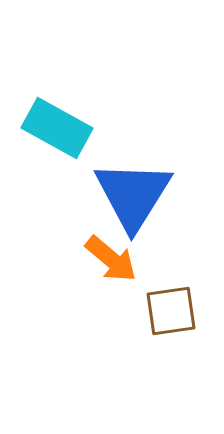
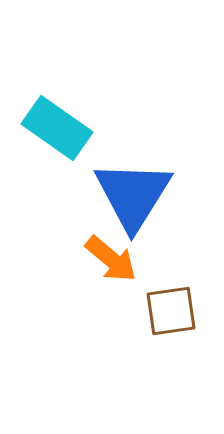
cyan rectangle: rotated 6 degrees clockwise
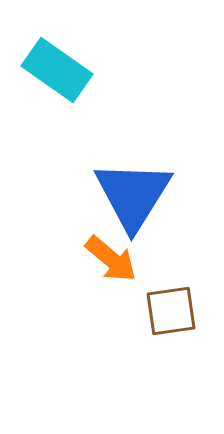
cyan rectangle: moved 58 px up
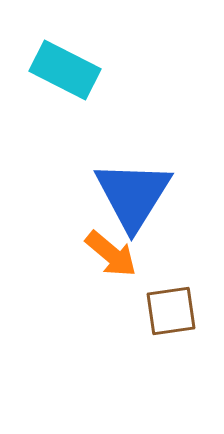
cyan rectangle: moved 8 px right; rotated 8 degrees counterclockwise
orange arrow: moved 5 px up
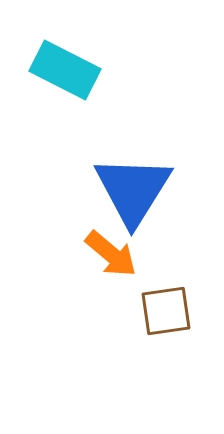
blue triangle: moved 5 px up
brown square: moved 5 px left
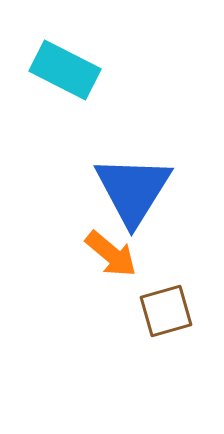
brown square: rotated 8 degrees counterclockwise
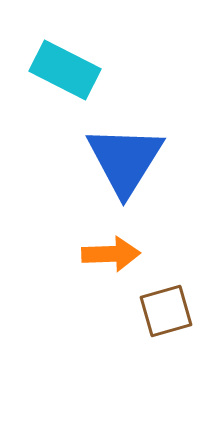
blue triangle: moved 8 px left, 30 px up
orange arrow: rotated 42 degrees counterclockwise
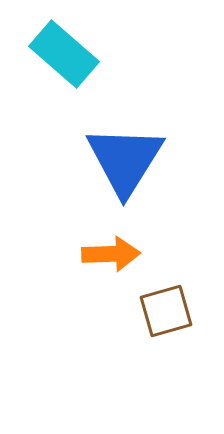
cyan rectangle: moved 1 px left, 16 px up; rotated 14 degrees clockwise
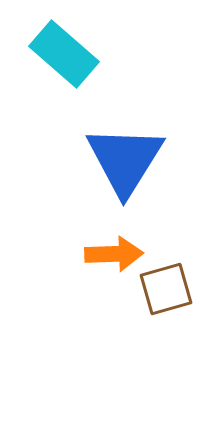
orange arrow: moved 3 px right
brown square: moved 22 px up
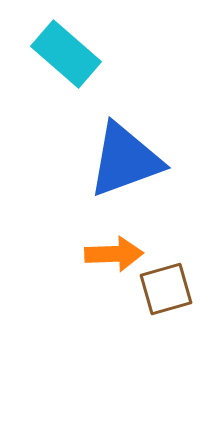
cyan rectangle: moved 2 px right
blue triangle: rotated 38 degrees clockwise
